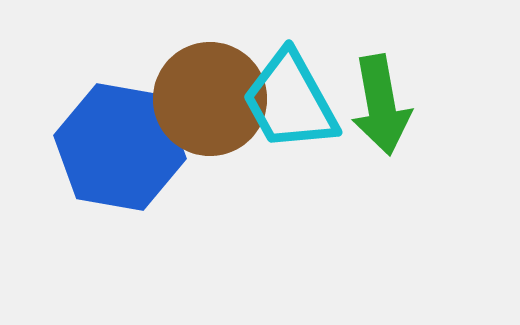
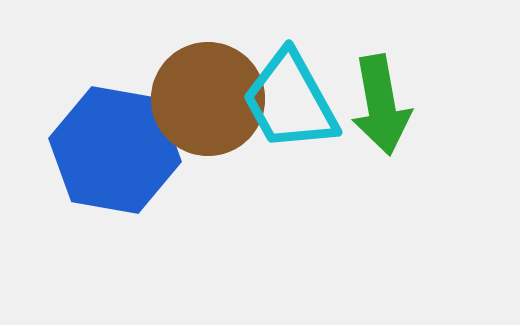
brown circle: moved 2 px left
blue hexagon: moved 5 px left, 3 px down
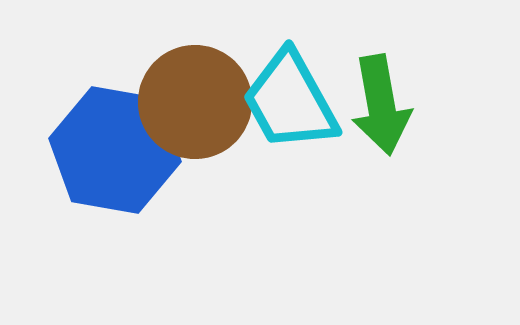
brown circle: moved 13 px left, 3 px down
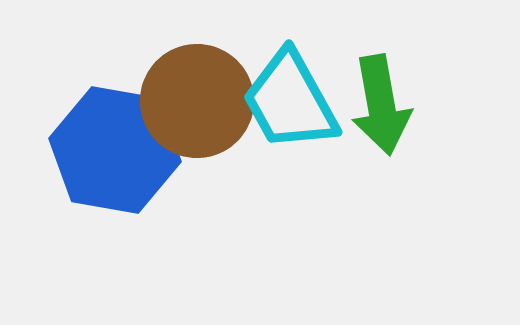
brown circle: moved 2 px right, 1 px up
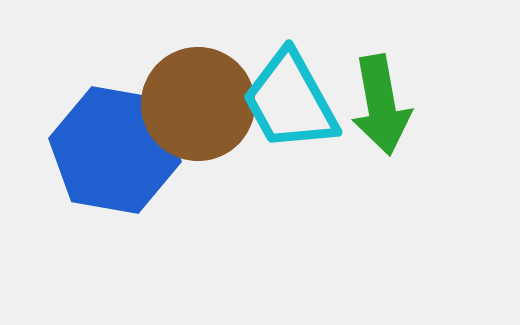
brown circle: moved 1 px right, 3 px down
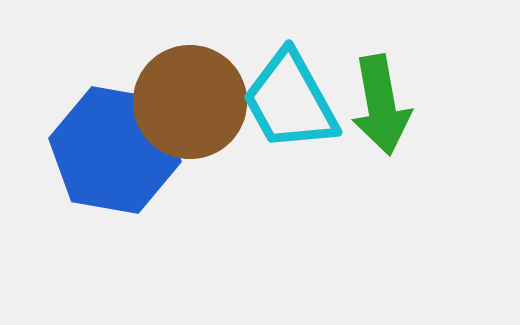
brown circle: moved 8 px left, 2 px up
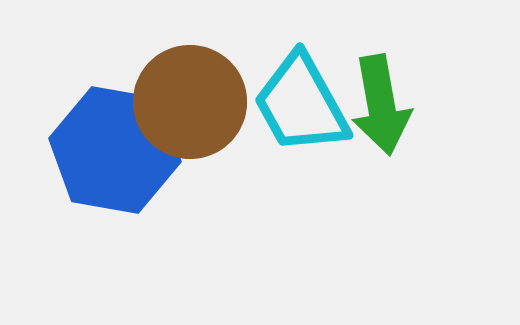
cyan trapezoid: moved 11 px right, 3 px down
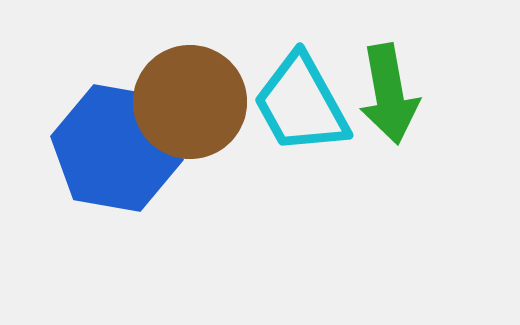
green arrow: moved 8 px right, 11 px up
blue hexagon: moved 2 px right, 2 px up
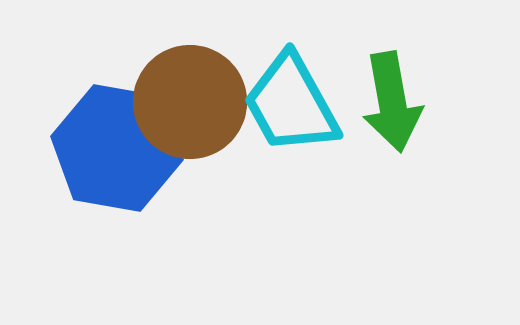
green arrow: moved 3 px right, 8 px down
cyan trapezoid: moved 10 px left
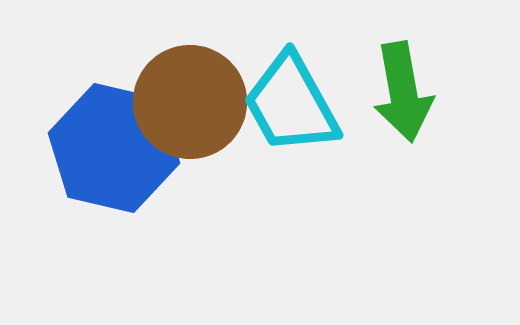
green arrow: moved 11 px right, 10 px up
blue hexagon: moved 3 px left; rotated 3 degrees clockwise
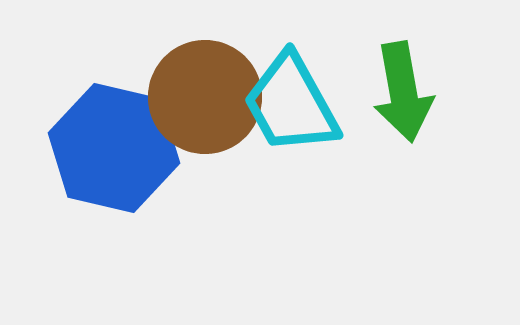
brown circle: moved 15 px right, 5 px up
